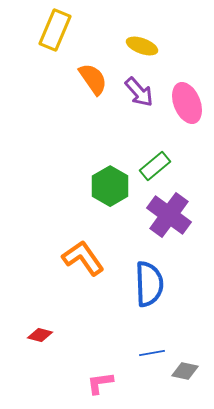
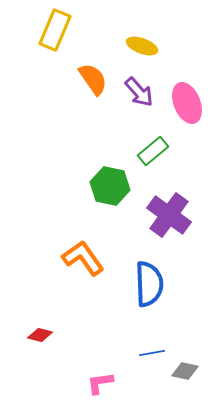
green rectangle: moved 2 px left, 15 px up
green hexagon: rotated 18 degrees counterclockwise
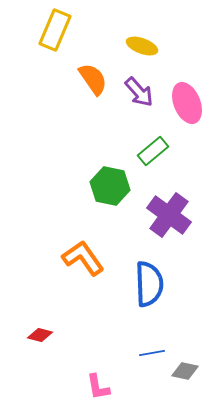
pink L-shape: moved 2 px left, 4 px down; rotated 92 degrees counterclockwise
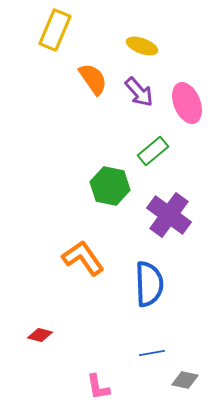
gray diamond: moved 9 px down
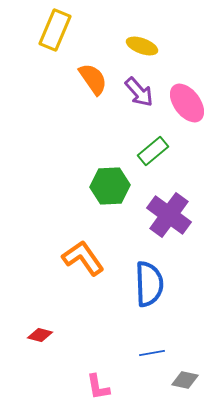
pink ellipse: rotated 15 degrees counterclockwise
green hexagon: rotated 15 degrees counterclockwise
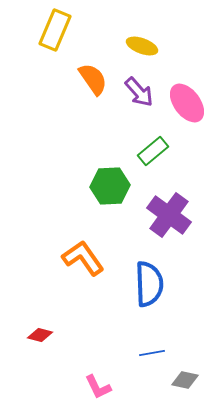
pink L-shape: rotated 16 degrees counterclockwise
